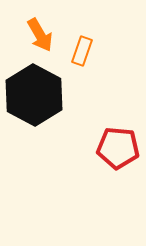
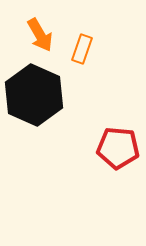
orange rectangle: moved 2 px up
black hexagon: rotated 4 degrees counterclockwise
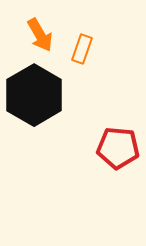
black hexagon: rotated 6 degrees clockwise
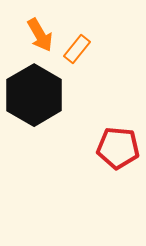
orange rectangle: moved 5 px left; rotated 20 degrees clockwise
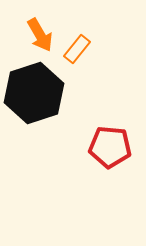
black hexagon: moved 2 px up; rotated 12 degrees clockwise
red pentagon: moved 8 px left, 1 px up
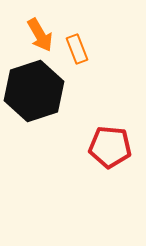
orange rectangle: rotated 60 degrees counterclockwise
black hexagon: moved 2 px up
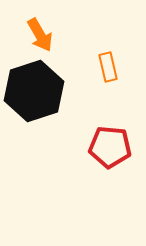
orange rectangle: moved 31 px right, 18 px down; rotated 8 degrees clockwise
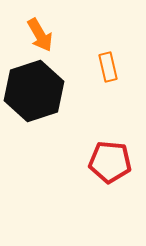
red pentagon: moved 15 px down
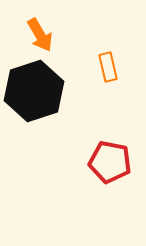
red pentagon: rotated 6 degrees clockwise
